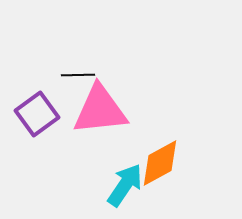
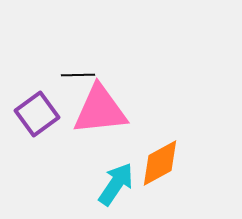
cyan arrow: moved 9 px left, 1 px up
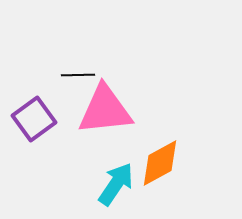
pink triangle: moved 5 px right
purple square: moved 3 px left, 5 px down
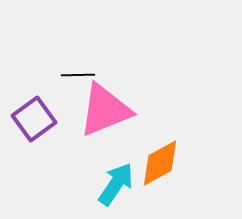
pink triangle: rotated 16 degrees counterclockwise
